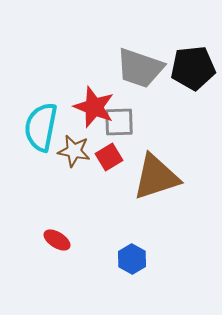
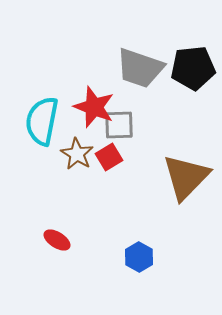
gray square: moved 3 px down
cyan semicircle: moved 1 px right, 6 px up
brown star: moved 3 px right, 3 px down; rotated 20 degrees clockwise
brown triangle: moved 30 px right; rotated 28 degrees counterclockwise
blue hexagon: moved 7 px right, 2 px up
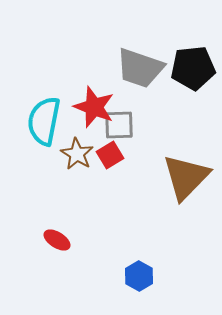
cyan semicircle: moved 2 px right
red square: moved 1 px right, 2 px up
blue hexagon: moved 19 px down
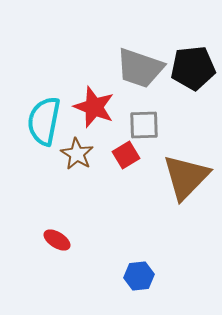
gray square: moved 25 px right
red square: moved 16 px right
blue hexagon: rotated 24 degrees clockwise
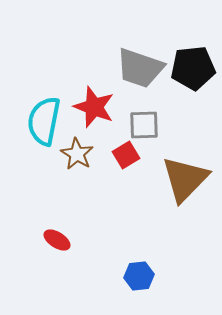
brown triangle: moved 1 px left, 2 px down
